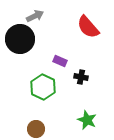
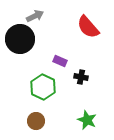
brown circle: moved 8 px up
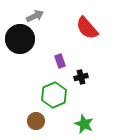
red semicircle: moved 1 px left, 1 px down
purple rectangle: rotated 48 degrees clockwise
black cross: rotated 24 degrees counterclockwise
green hexagon: moved 11 px right, 8 px down; rotated 10 degrees clockwise
green star: moved 3 px left, 4 px down
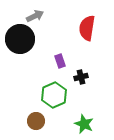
red semicircle: rotated 50 degrees clockwise
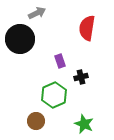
gray arrow: moved 2 px right, 3 px up
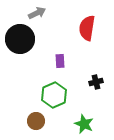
purple rectangle: rotated 16 degrees clockwise
black cross: moved 15 px right, 5 px down
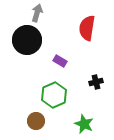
gray arrow: rotated 48 degrees counterclockwise
black circle: moved 7 px right, 1 px down
purple rectangle: rotated 56 degrees counterclockwise
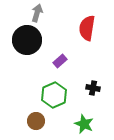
purple rectangle: rotated 72 degrees counterclockwise
black cross: moved 3 px left, 6 px down; rotated 24 degrees clockwise
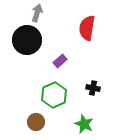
brown circle: moved 1 px down
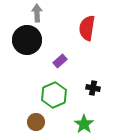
gray arrow: rotated 18 degrees counterclockwise
green star: rotated 12 degrees clockwise
